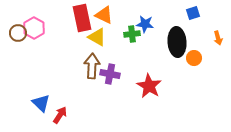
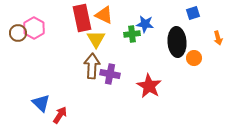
yellow triangle: moved 1 px left, 2 px down; rotated 30 degrees clockwise
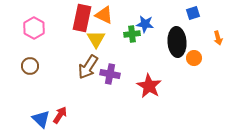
red rectangle: rotated 24 degrees clockwise
brown circle: moved 12 px right, 33 px down
brown arrow: moved 4 px left, 1 px down; rotated 150 degrees counterclockwise
blue triangle: moved 16 px down
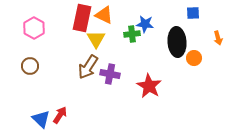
blue square: rotated 16 degrees clockwise
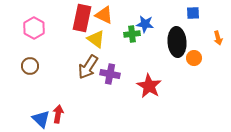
yellow triangle: rotated 24 degrees counterclockwise
red arrow: moved 2 px left, 1 px up; rotated 24 degrees counterclockwise
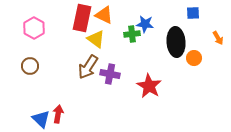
orange arrow: rotated 16 degrees counterclockwise
black ellipse: moved 1 px left
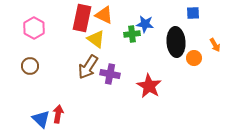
orange arrow: moved 3 px left, 7 px down
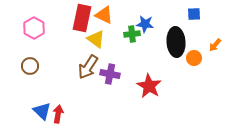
blue square: moved 1 px right, 1 px down
orange arrow: rotated 72 degrees clockwise
blue triangle: moved 1 px right, 8 px up
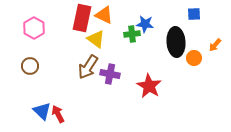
red arrow: rotated 36 degrees counterclockwise
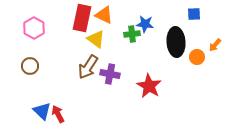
orange circle: moved 3 px right, 1 px up
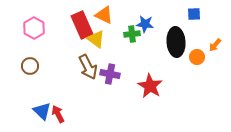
red rectangle: moved 7 px down; rotated 36 degrees counterclockwise
brown arrow: rotated 60 degrees counterclockwise
red star: moved 1 px right
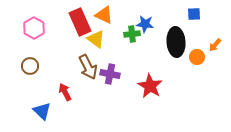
red rectangle: moved 2 px left, 3 px up
red arrow: moved 7 px right, 22 px up
